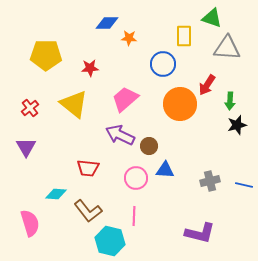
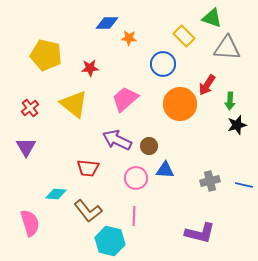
yellow rectangle: rotated 45 degrees counterclockwise
yellow pentagon: rotated 12 degrees clockwise
purple arrow: moved 3 px left, 5 px down
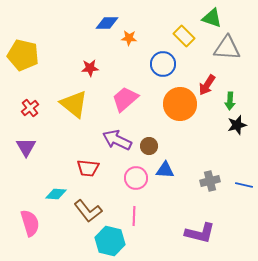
yellow pentagon: moved 23 px left
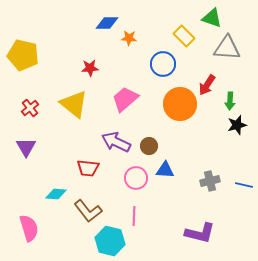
purple arrow: moved 1 px left, 2 px down
pink semicircle: moved 1 px left, 5 px down
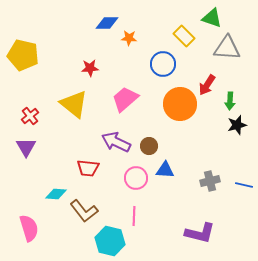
red cross: moved 8 px down
brown L-shape: moved 4 px left
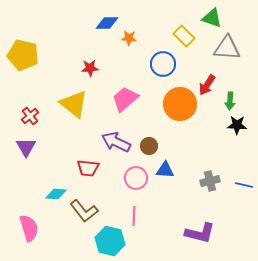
black star: rotated 18 degrees clockwise
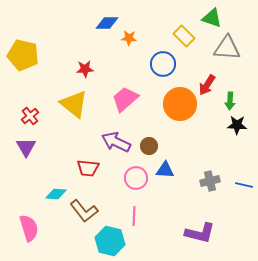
red star: moved 5 px left, 1 px down
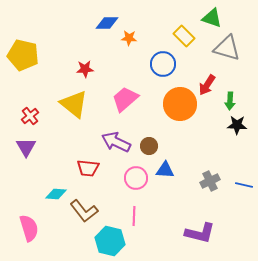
gray triangle: rotated 12 degrees clockwise
gray cross: rotated 12 degrees counterclockwise
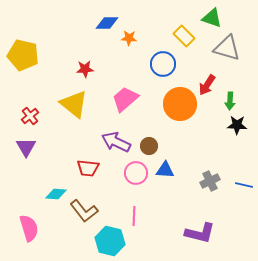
pink circle: moved 5 px up
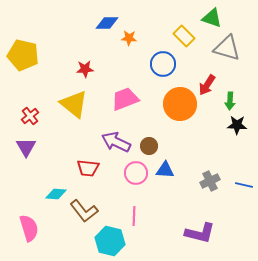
pink trapezoid: rotated 20 degrees clockwise
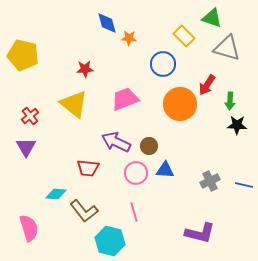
blue diamond: rotated 75 degrees clockwise
pink line: moved 4 px up; rotated 18 degrees counterclockwise
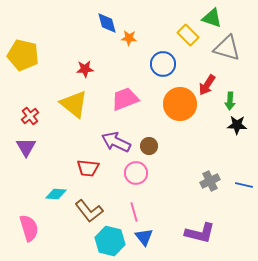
yellow rectangle: moved 4 px right, 1 px up
blue triangle: moved 21 px left, 67 px down; rotated 48 degrees clockwise
brown L-shape: moved 5 px right
